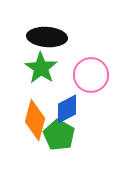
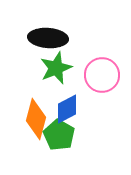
black ellipse: moved 1 px right, 1 px down
green star: moved 15 px right; rotated 16 degrees clockwise
pink circle: moved 11 px right
orange diamond: moved 1 px right, 1 px up
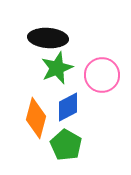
green star: moved 1 px right
blue diamond: moved 1 px right, 2 px up
orange diamond: moved 1 px up
green pentagon: moved 7 px right, 10 px down
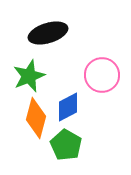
black ellipse: moved 5 px up; rotated 21 degrees counterclockwise
green star: moved 28 px left, 8 px down
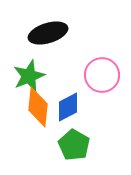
orange diamond: moved 2 px right, 11 px up; rotated 9 degrees counterclockwise
green pentagon: moved 8 px right
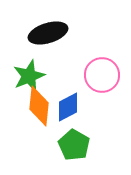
orange diamond: moved 1 px right, 1 px up
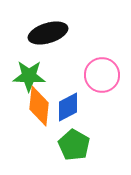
green star: rotated 24 degrees clockwise
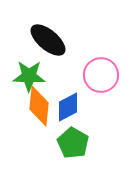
black ellipse: moved 7 px down; rotated 57 degrees clockwise
pink circle: moved 1 px left
green pentagon: moved 1 px left, 2 px up
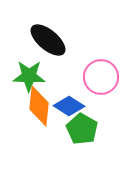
pink circle: moved 2 px down
blue diamond: moved 1 px right, 1 px up; rotated 60 degrees clockwise
green pentagon: moved 9 px right, 14 px up
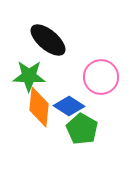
orange diamond: moved 1 px down
